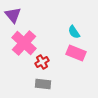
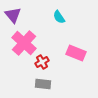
cyan semicircle: moved 15 px left, 15 px up
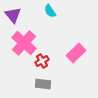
cyan semicircle: moved 9 px left, 6 px up
pink rectangle: rotated 66 degrees counterclockwise
red cross: moved 1 px up
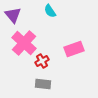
pink rectangle: moved 2 px left, 4 px up; rotated 24 degrees clockwise
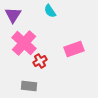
purple triangle: rotated 12 degrees clockwise
red cross: moved 2 px left
gray rectangle: moved 14 px left, 2 px down
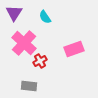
cyan semicircle: moved 5 px left, 6 px down
purple triangle: moved 1 px right, 2 px up
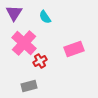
gray rectangle: rotated 21 degrees counterclockwise
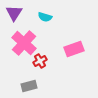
cyan semicircle: rotated 40 degrees counterclockwise
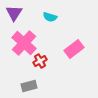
cyan semicircle: moved 5 px right
pink rectangle: rotated 18 degrees counterclockwise
